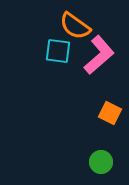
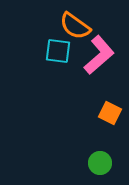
green circle: moved 1 px left, 1 px down
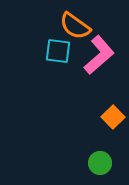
orange square: moved 3 px right, 4 px down; rotated 20 degrees clockwise
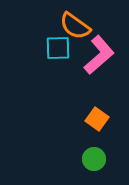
cyan square: moved 3 px up; rotated 8 degrees counterclockwise
orange square: moved 16 px left, 2 px down; rotated 10 degrees counterclockwise
green circle: moved 6 px left, 4 px up
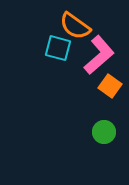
cyan square: rotated 16 degrees clockwise
orange square: moved 13 px right, 33 px up
green circle: moved 10 px right, 27 px up
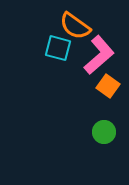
orange square: moved 2 px left
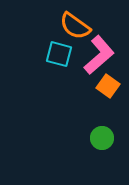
cyan square: moved 1 px right, 6 px down
green circle: moved 2 px left, 6 px down
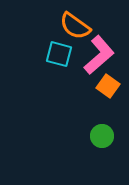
green circle: moved 2 px up
